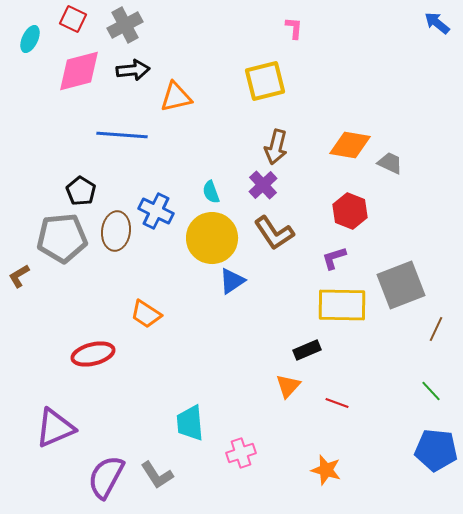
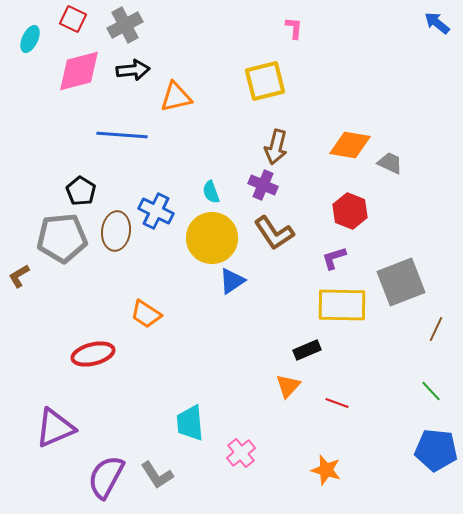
purple cross at (263, 185): rotated 24 degrees counterclockwise
gray square at (401, 285): moved 3 px up
pink cross at (241, 453): rotated 20 degrees counterclockwise
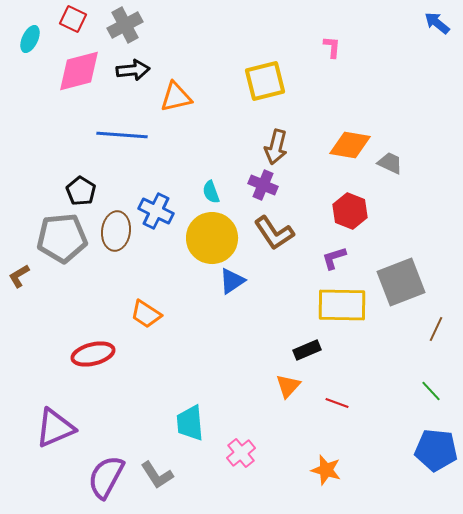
pink L-shape at (294, 28): moved 38 px right, 19 px down
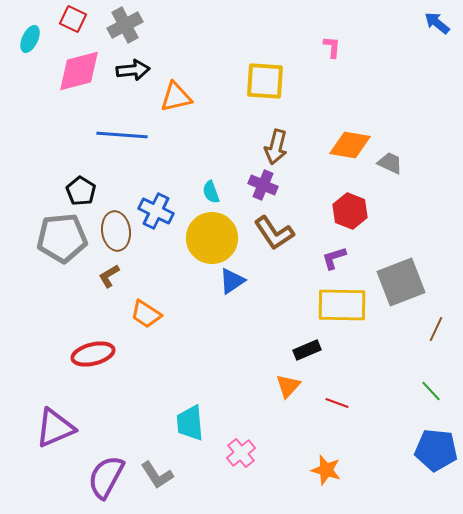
yellow square at (265, 81): rotated 18 degrees clockwise
brown ellipse at (116, 231): rotated 15 degrees counterclockwise
brown L-shape at (19, 276): moved 90 px right
